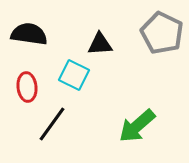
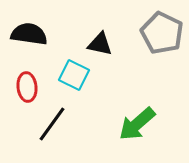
black triangle: rotated 16 degrees clockwise
green arrow: moved 2 px up
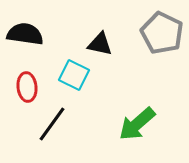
black semicircle: moved 4 px left
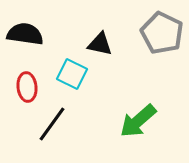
cyan square: moved 2 px left, 1 px up
green arrow: moved 1 px right, 3 px up
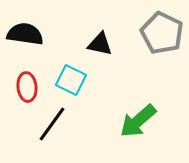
cyan square: moved 1 px left, 6 px down
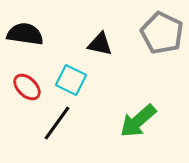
red ellipse: rotated 40 degrees counterclockwise
black line: moved 5 px right, 1 px up
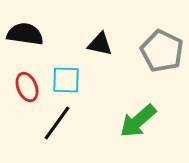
gray pentagon: moved 18 px down
cyan square: moved 5 px left; rotated 24 degrees counterclockwise
red ellipse: rotated 24 degrees clockwise
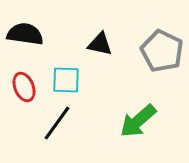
red ellipse: moved 3 px left
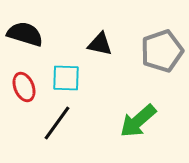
black semicircle: rotated 9 degrees clockwise
gray pentagon: rotated 27 degrees clockwise
cyan square: moved 2 px up
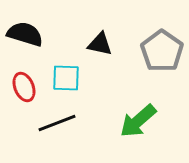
gray pentagon: rotated 18 degrees counterclockwise
black line: rotated 33 degrees clockwise
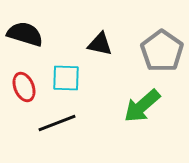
green arrow: moved 4 px right, 15 px up
